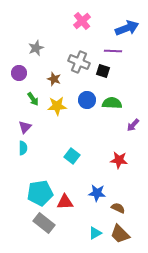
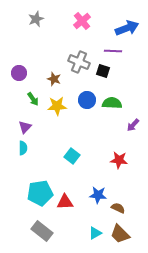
gray star: moved 29 px up
blue star: moved 1 px right, 2 px down
gray rectangle: moved 2 px left, 8 px down
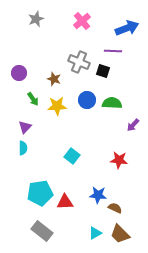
brown semicircle: moved 3 px left
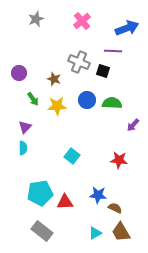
brown trapezoid: moved 1 px right, 2 px up; rotated 15 degrees clockwise
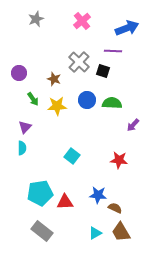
gray cross: rotated 20 degrees clockwise
cyan semicircle: moved 1 px left
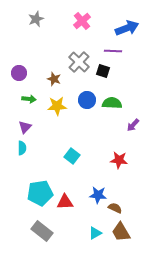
green arrow: moved 4 px left; rotated 48 degrees counterclockwise
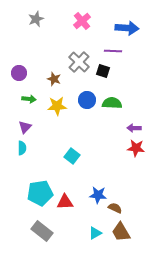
blue arrow: rotated 25 degrees clockwise
purple arrow: moved 1 px right, 3 px down; rotated 48 degrees clockwise
red star: moved 17 px right, 12 px up
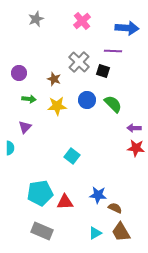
green semicircle: moved 1 px right, 1 px down; rotated 42 degrees clockwise
cyan semicircle: moved 12 px left
gray rectangle: rotated 15 degrees counterclockwise
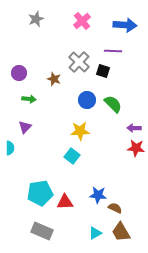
blue arrow: moved 2 px left, 3 px up
yellow star: moved 23 px right, 25 px down
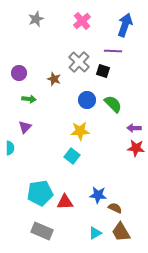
blue arrow: rotated 75 degrees counterclockwise
